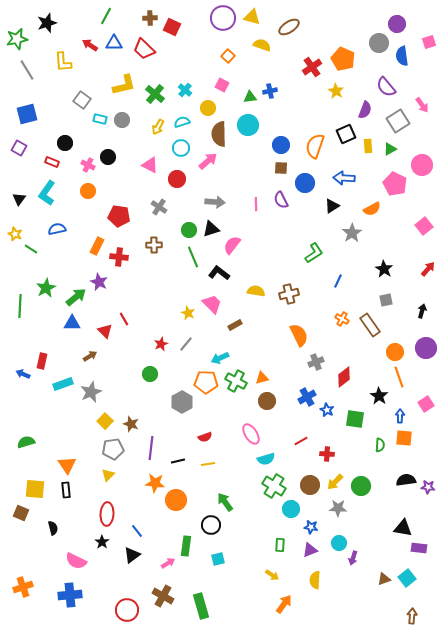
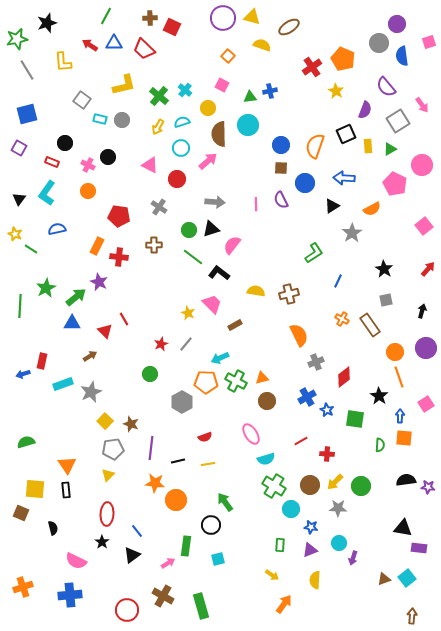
green cross at (155, 94): moved 4 px right, 2 px down
green line at (193, 257): rotated 30 degrees counterclockwise
blue arrow at (23, 374): rotated 40 degrees counterclockwise
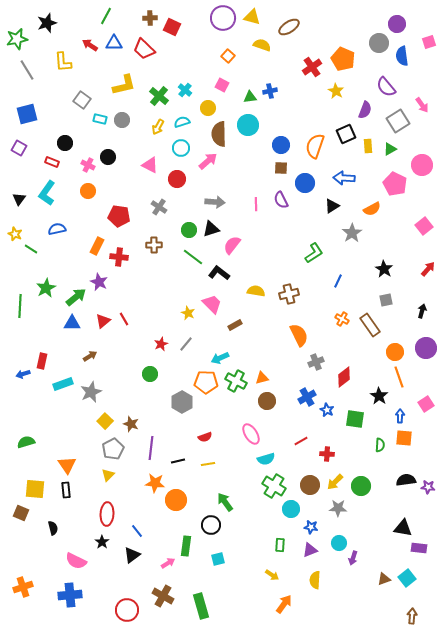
red triangle at (105, 331): moved 2 px left, 10 px up; rotated 35 degrees clockwise
gray pentagon at (113, 449): rotated 20 degrees counterclockwise
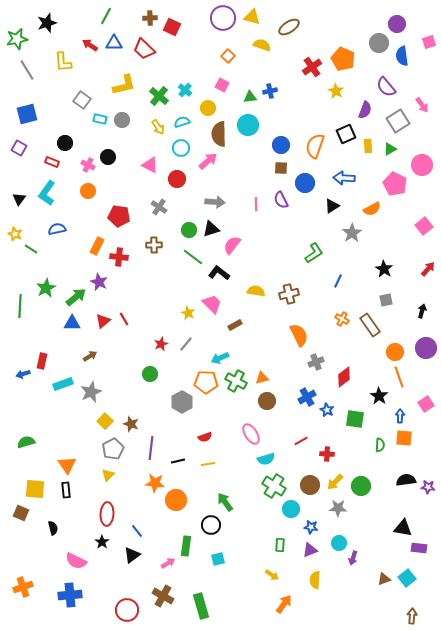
yellow arrow at (158, 127): rotated 63 degrees counterclockwise
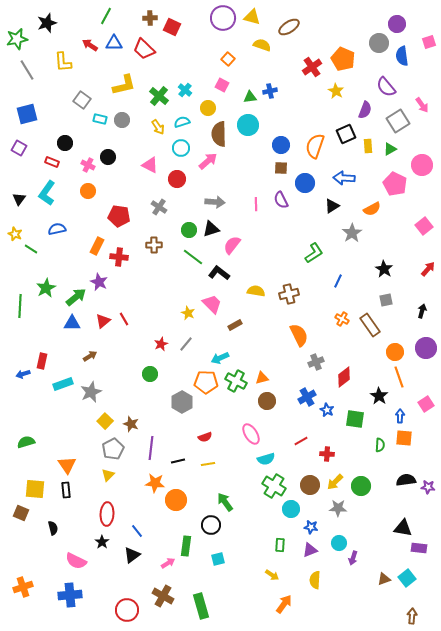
orange square at (228, 56): moved 3 px down
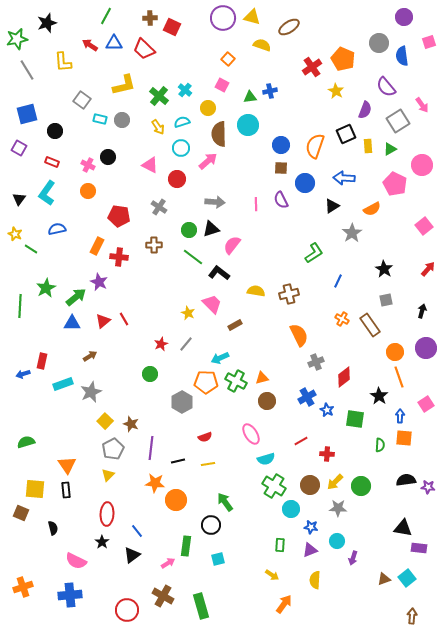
purple circle at (397, 24): moved 7 px right, 7 px up
black circle at (65, 143): moved 10 px left, 12 px up
cyan circle at (339, 543): moved 2 px left, 2 px up
